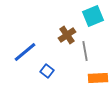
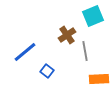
orange rectangle: moved 1 px right, 1 px down
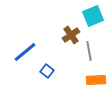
brown cross: moved 4 px right
gray line: moved 4 px right
orange rectangle: moved 3 px left, 1 px down
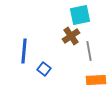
cyan square: moved 13 px left, 1 px up; rotated 10 degrees clockwise
brown cross: moved 1 px down
blue line: moved 1 px left, 1 px up; rotated 45 degrees counterclockwise
blue square: moved 3 px left, 2 px up
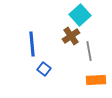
cyan square: rotated 30 degrees counterclockwise
blue line: moved 8 px right, 7 px up; rotated 10 degrees counterclockwise
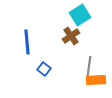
cyan square: rotated 10 degrees clockwise
blue line: moved 5 px left, 2 px up
gray line: moved 15 px down; rotated 18 degrees clockwise
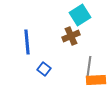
brown cross: rotated 12 degrees clockwise
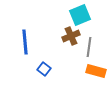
cyan square: rotated 10 degrees clockwise
blue line: moved 2 px left
gray line: moved 19 px up
orange rectangle: moved 9 px up; rotated 18 degrees clockwise
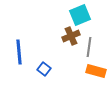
blue line: moved 6 px left, 10 px down
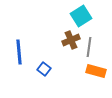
cyan square: moved 1 px right, 1 px down; rotated 10 degrees counterclockwise
brown cross: moved 4 px down
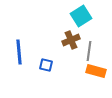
gray line: moved 4 px down
blue square: moved 2 px right, 4 px up; rotated 24 degrees counterclockwise
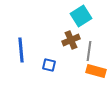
blue line: moved 2 px right, 2 px up
blue square: moved 3 px right
